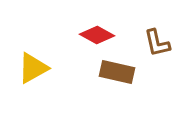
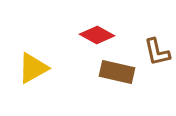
brown L-shape: moved 9 px down
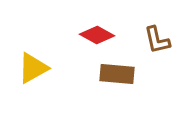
brown L-shape: moved 12 px up
brown rectangle: moved 2 px down; rotated 8 degrees counterclockwise
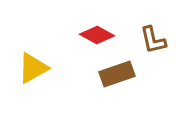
brown L-shape: moved 4 px left
brown rectangle: rotated 24 degrees counterclockwise
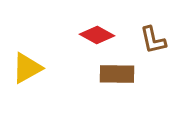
yellow triangle: moved 6 px left
brown rectangle: rotated 20 degrees clockwise
